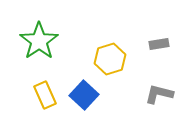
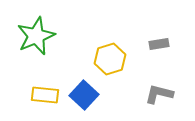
green star: moved 3 px left, 5 px up; rotated 12 degrees clockwise
yellow rectangle: rotated 60 degrees counterclockwise
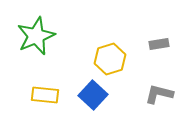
blue square: moved 9 px right
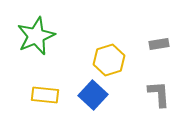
yellow hexagon: moved 1 px left, 1 px down
gray L-shape: rotated 72 degrees clockwise
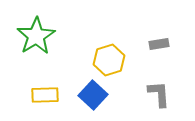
green star: rotated 9 degrees counterclockwise
yellow rectangle: rotated 8 degrees counterclockwise
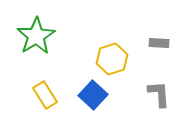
gray rectangle: moved 1 px up; rotated 12 degrees clockwise
yellow hexagon: moved 3 px right, 1 px up
yellow rectangle: rotated 60 degrees clockwise
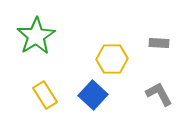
yellow hexagon: rotated 16 degrees clockwise
gray L-shape: rotated 24 degrees counterclockwise
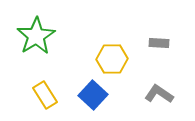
gray L-shape: rotated 28 degrees counterclockwise
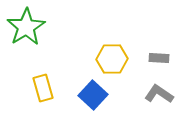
green star: moved 10 px left, 9 px up
gray rectangle: moved 15 px down
yellow rectangle: moved 2 px left, 7 px up; rotated 16 degrees clockwise
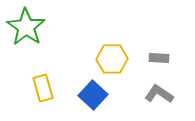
green star: rotated 6 degrees counterclockwise
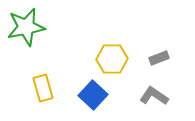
green star: rotated 27 degrees clockwise
gray rectangle: rotated 24 degrees counterclockwise
gray L-shape: moved 5 px left, 2 px down
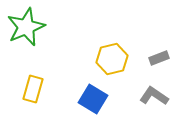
green star: rotated 12 degrees counterclockwise
yellow hexagon: rotated 12 degrees counterclockwise
yellow rectangle: moved 10 px left, 1 px down; rotated 32 degrees clockwise
blue square: moved 4 px down; rotated 12 degrees counterclockwise
